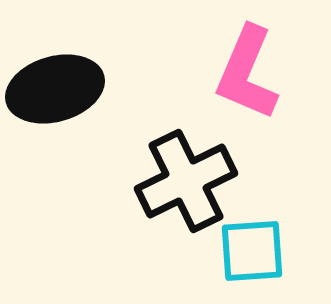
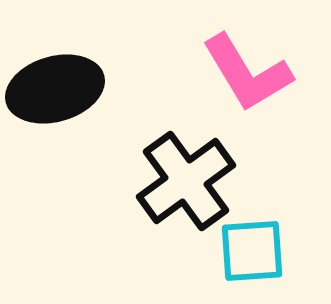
pink L-shape: rotated 54 degrees counterclockwise
black cross: rotated 10 degrees counterclockwise
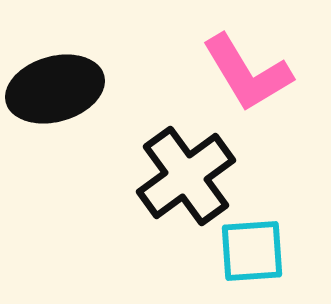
black cross: moved 5 px up
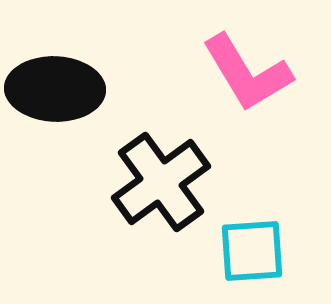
black ellipse: rotated 18 degrees clockwise
black cross: moved 25 px left, 6 px down
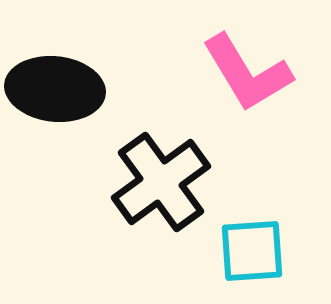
black ellipse: rotated 4 degrees clockwise
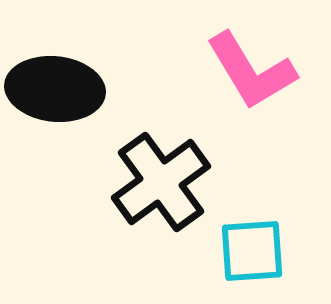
pink L-shape: moved 4 px right, 2 px up
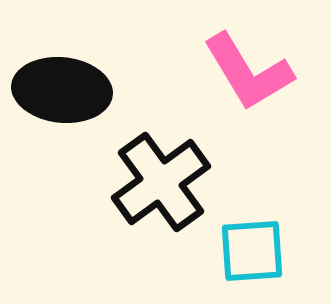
pink L-shape: moved 3 px left, 1 px down
black ellipse: moved 7 px right, 1 px down
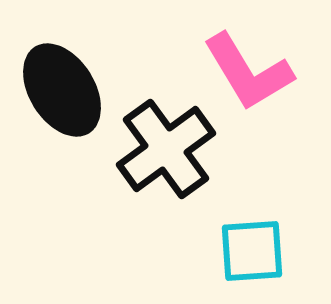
black ellipse: rotated 52 degrees clockwise
black cross: moved 5 px right, 33 px up
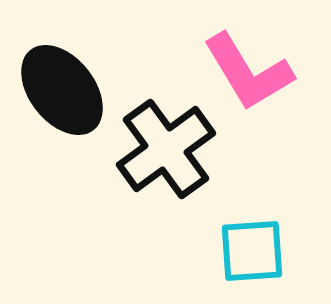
black ellipse: rotated 6 degrees counterclockwise
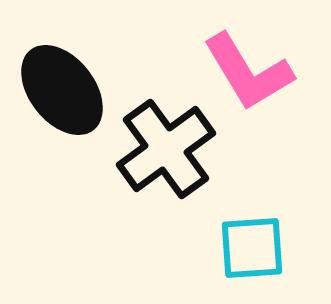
cyan square: moved 3 px up
